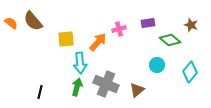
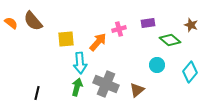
black line: moved 3 px left, 1 px down
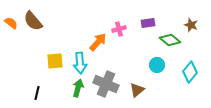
yellow square: moved 11 px left, 22 px down
green arrow: moved 1 px right, 1 px down
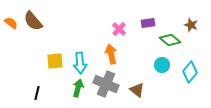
pink cross: rotated 32 degrees counterclockwise
orange arrow: moved 13 px right, 12 px down; rotated 54 degrees counterclockwise
cyan circle: moved 5 px right
brown triangle: rotated 42 degrees counterclockwise
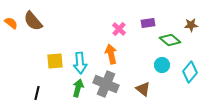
brown star: rotated 24 degrees counterclockwise
brown triangle: moved 6 px right, 1 px up
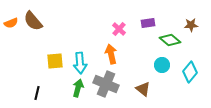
orange semicircle: rotated 120 degrees clockwise
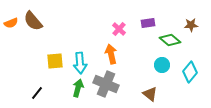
brown triangle: moved 7 px right, 5 px down
black line: rotated 24 degrees clockwise
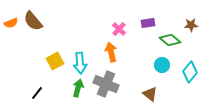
orange arrow: moved 2 px up
yellow square: rotated 24 degrees counterclockwise
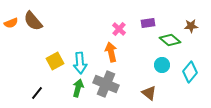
brown star: moved 1 px down
brown triangle: moved 1 px left, 1 px up
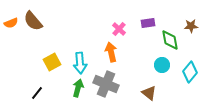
green diamond: rotated 40 degrees clockwise
yellow square: moved 3 px left, 1 px down
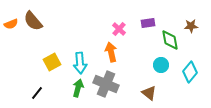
orange semicircle: moved 1 px down
cyan circle: moved 1 px left
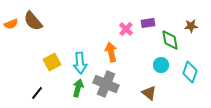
pink cross: moved 7 px right
cyan diamond: rotated 20 degrees counterclockwise
